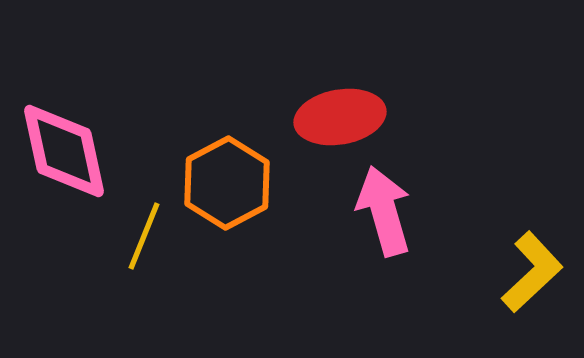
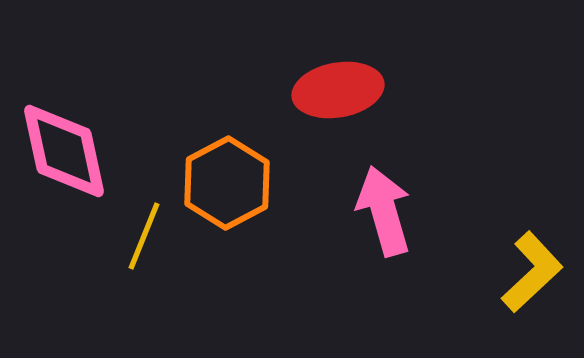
red ellipse: moved 2 px left, 27 px up
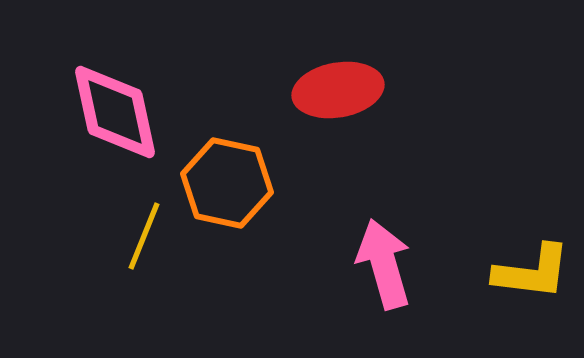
pink diamond: moved 51 px right, 39 px up
orange hexagon: rotated 20 degrees counterclockwise
pink arrow: moved 53 px down
yellow L-shape: rotated 50 degrees clockwise
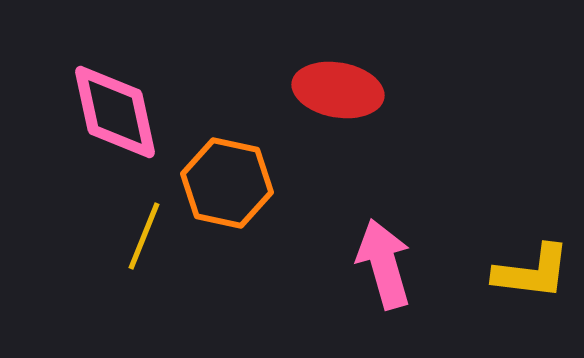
red ellipse: rotated 20 degrees clockwise
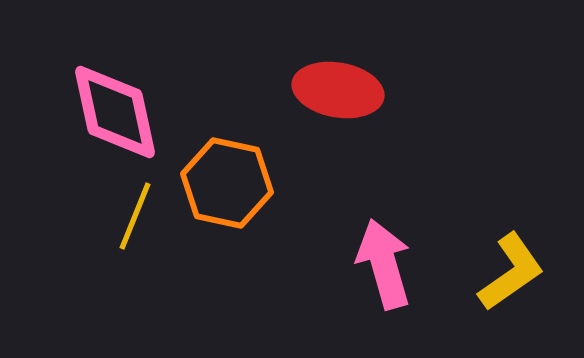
yellow line: moved 9 px left, 20 px up
yellow L-shape: moved 21 px left; rotated 42 degrees counterclockwise
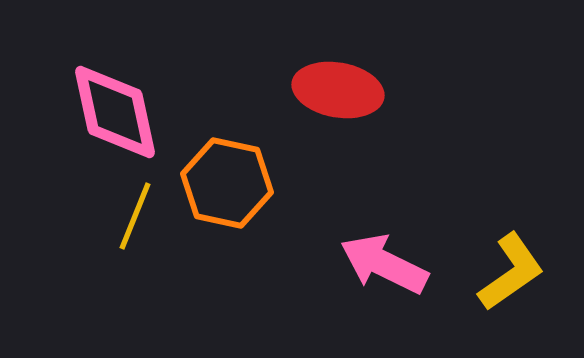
pink arrow: rotated 48 degrees counterclockwise
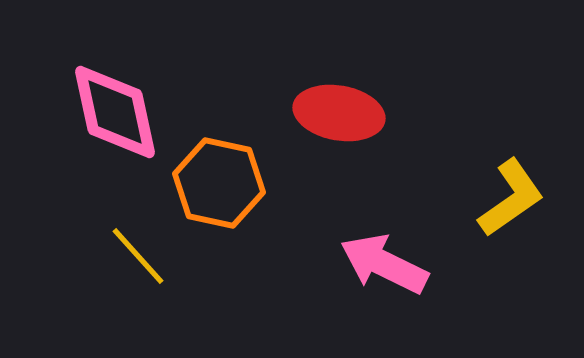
red ellipse: moved 1 px right, 23 px down
orange hexagon: moved 8 px left
yellow line: moved 3 px right, 40 px down; rotated 64 degrees counterclockwise
yellow L-shape: moved 74 px up
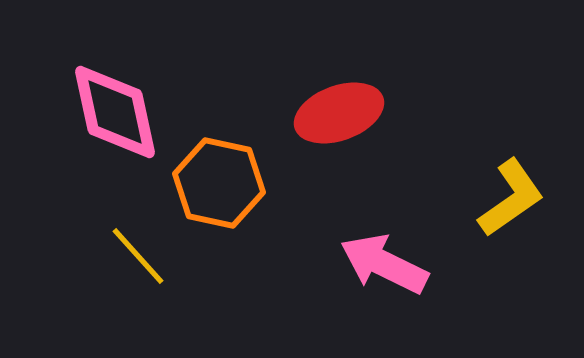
red ellipse: rotated 30 degrees counterclockwise
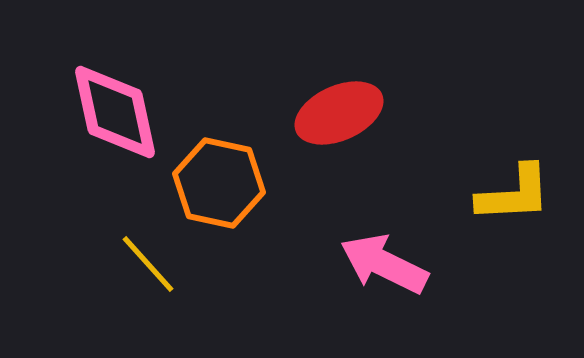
red ellipse: rotated 4 degrees counterclockwise
yellow L-shape: moved 3 px right, 4 px up; rotated 32 degrees clockwise
yellow line: moved 10 px right, 8 px down
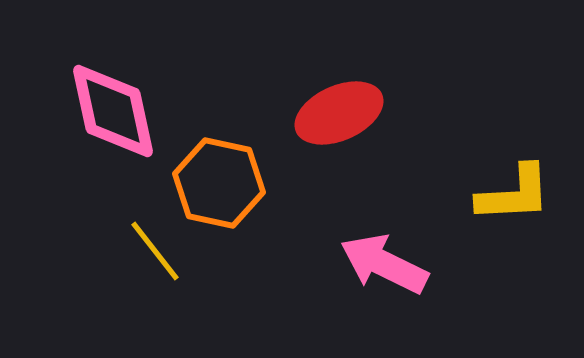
pink diamond: moved 2 px left, 1 px up
yellow line: moved 7 px right, 13 px up; rotated 4 degrees clockwise
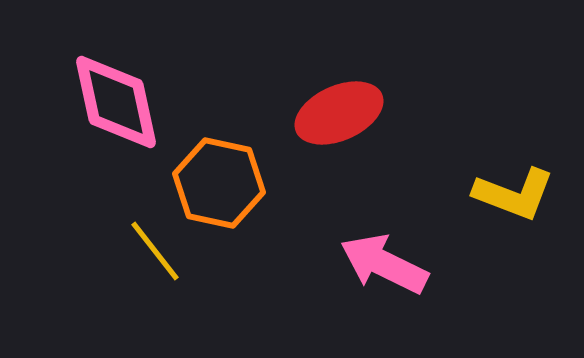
pink diamond: moved 3 px right, 9 px up
yellow L-shape: rotated 24 degrees clockwise
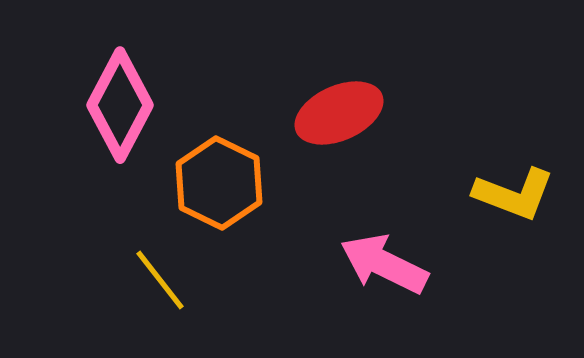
pink diamond: moved 4 px right, 3 px down; rotated 40 degrees clockwise
orange hexagon: rotated 14 degrees clockwise
yellow line: moved 5 px right, 29 px down
